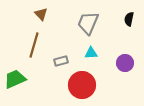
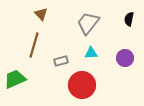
gray trapezoid: rotated 15 degrees clockwise
purple circle: moved 5 px up
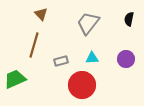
cyan triangle: moved 1 px right, 5 px down
purple circle: moved 1 px right, 1 px down
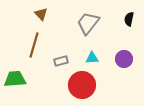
purple circle: moved 2 px left
green trapezoid: rotated 20 degrees clockwise
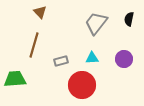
brown triangle: moved 1 px left, 2 px up
gray trapezoid: moved 8 px right
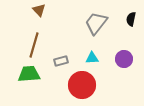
brown triangle: moved 1 px left, 2 px up
black semicircle: moved 2 px right
green trapezoid: moved 14 px right, 5 px up
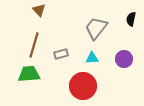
gray trapezoid: moved 5 px down
gray rectangle: moved 7 px up
red circle: moved 1 px right, 1 px down
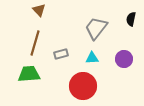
brown line: moved 1 px right, 2 px up
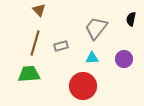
gray rectangle: moved 8 px up
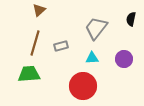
brown triangle: rotated 32 degrees clockwise
